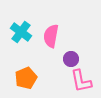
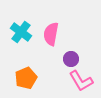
pink semicircle: moved 2 px up
pink L-shape: rotated 20 degrees counterclockwise
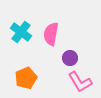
purple circle: moved 1 px left, 1 px up
pink L-shape: moved 1 px left, 1 px down
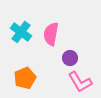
orange pentagon: moved 1 px left
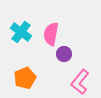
purple circle: moved 6 px left, 4 px up
pink L-shape: rotated 70 degrees clockwise
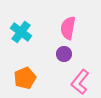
pink semicircle: moved 17 px right, 6 px up
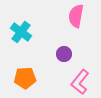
pink semicircle: moved 8 px right, 12 px up
orange pentagon: rotated 20 degrees clockwise
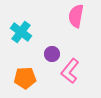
purple circle: moved 12 px left
pink L-shape: moved 10 px left, 11 px up
